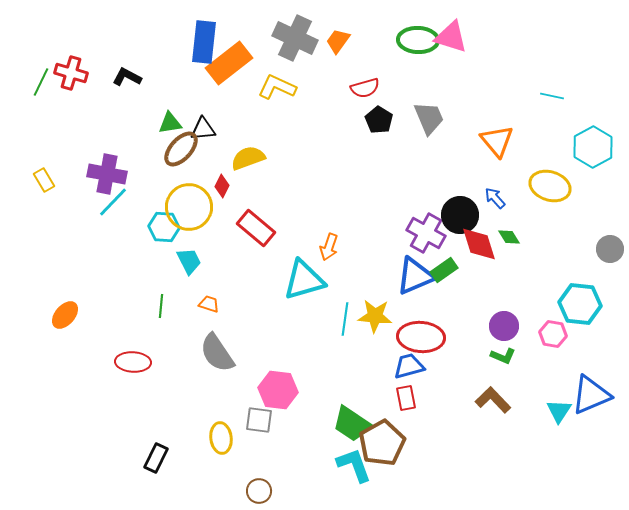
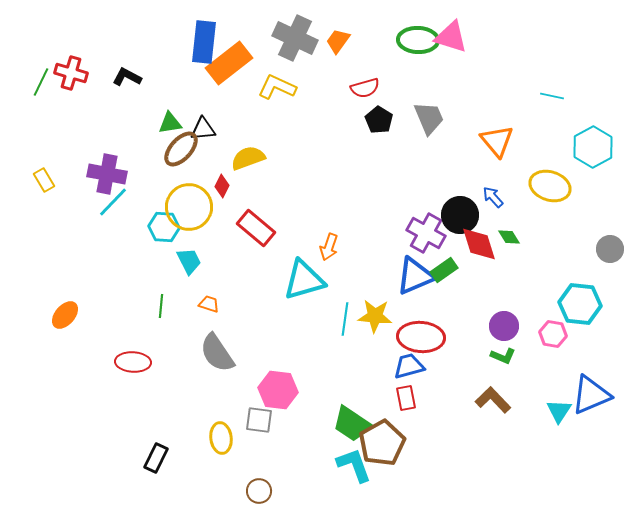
blue arrow at (495, 198): moved 2 px left, 1 px up
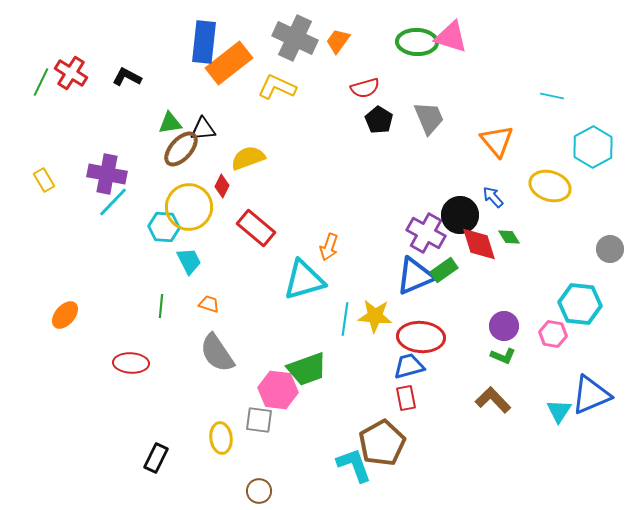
green ellipse at (418, 40): moved 1 px left, 2 px down
red cross at (71, 73): rotated 16 degrees clockwise
red ellipse at (133, 362): moved 2 px left, 1 px down
green trapezoid at (352, 424): moved 45 px left, 55 px up; rotated 54 degrees counterclockwise
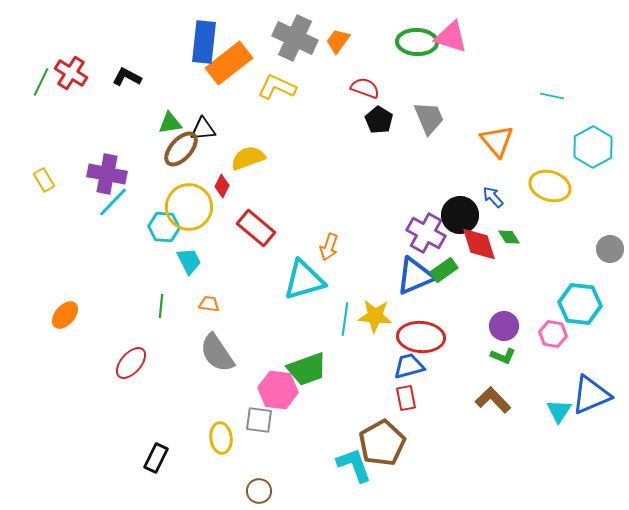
red semicircle at (365, 88): rotated 144 degrees counterclockwise
orange trapezoid at (209, 304): rotated 10 degrees counterclockwise
red ellipse at (131, 363): rotated 52 degrees counterclockwise
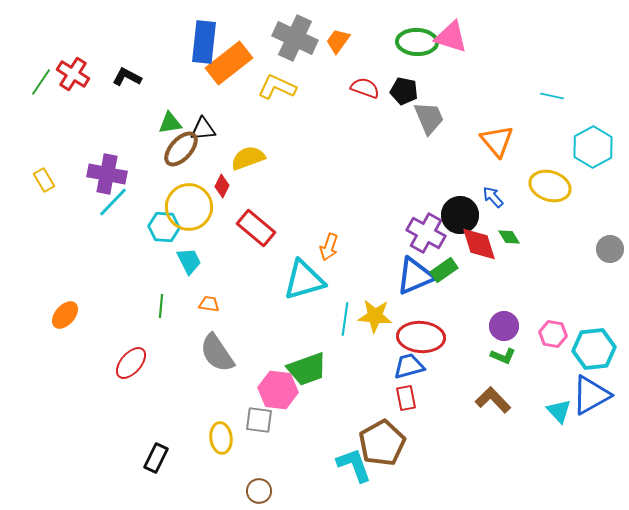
red cross at (71, 73): moved 2 px right, 1 px down
green line at (41, 82): rotated 8 degrees clockwise
black pentagon at (379, 120): moved 25 px right, 29 px up; rotated 20 degrees counterclockwise
cyan hexagon at (580, 304): moved 14 px right, 45 px down; rotated 12 degrees counterclockwise
blue triangle at (591, 395): rotated 6 degrees counterclockwise
cyan triangle at (559, 411): rotated 16 degrees counterclockwise
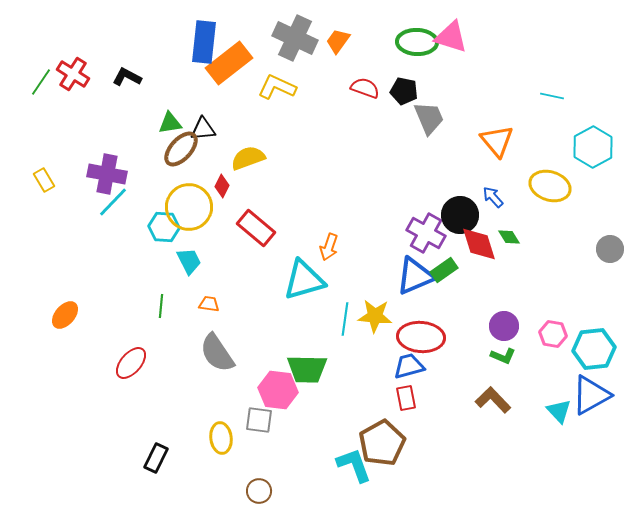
green trapezoid at (307, 369): rotated 21 degrees clockwise
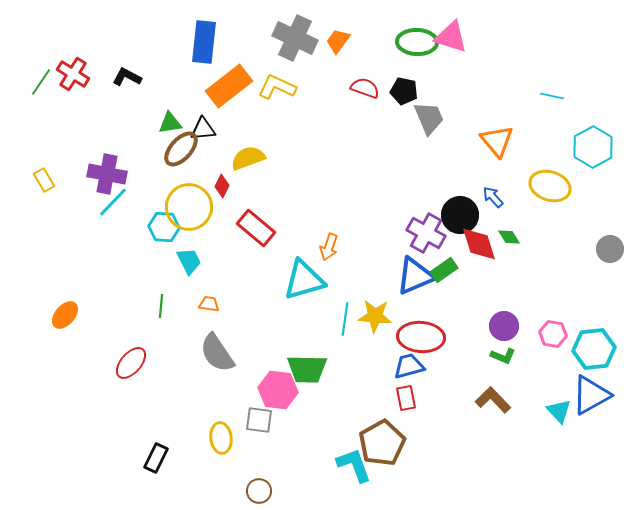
orange rectangle at (229, 63): moved 23 px down
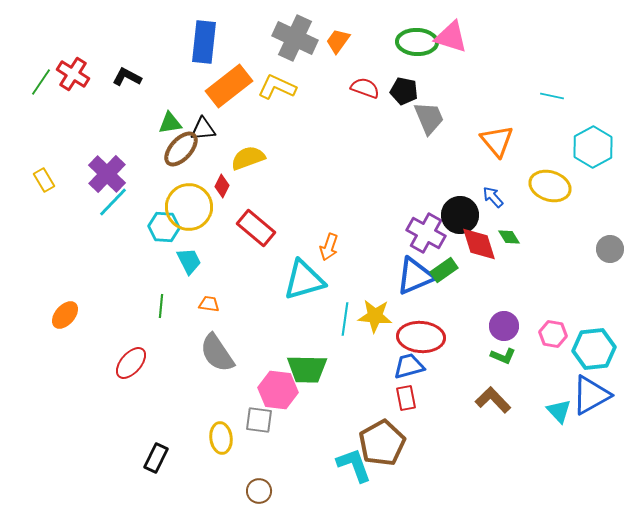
purple cross at (107, 174): rotated 33 degrees clockwise
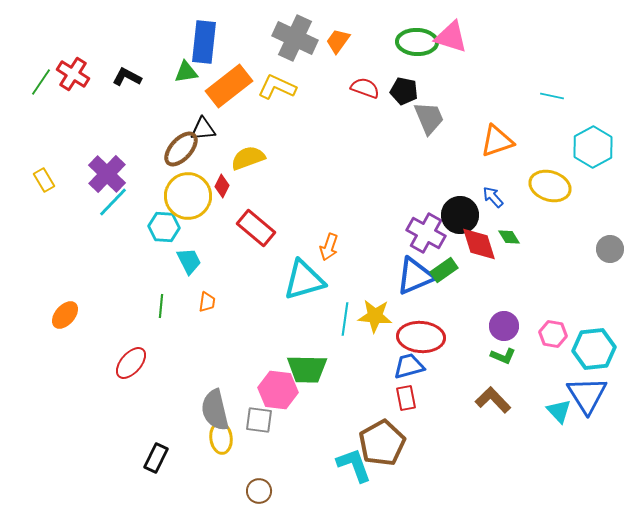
green triangle at (170, 123): moved 16 px right, 51 px up
orange triangle at (497, 141): rotated 51 degrees clockwise
yellow circle at (189, 207): moved 1 px left, 11 px up
orange trapezoid at (209, 304): moved 2 px left, 2 px up; rotated 90 degrees clockwise
gray semicircle at (217, 353): moved 2 px left, 57 px down; rotated 21 degrees clockwise
blue triangle at (591, 395): moved 4 px left; rotated 33 degrees counterclockwise
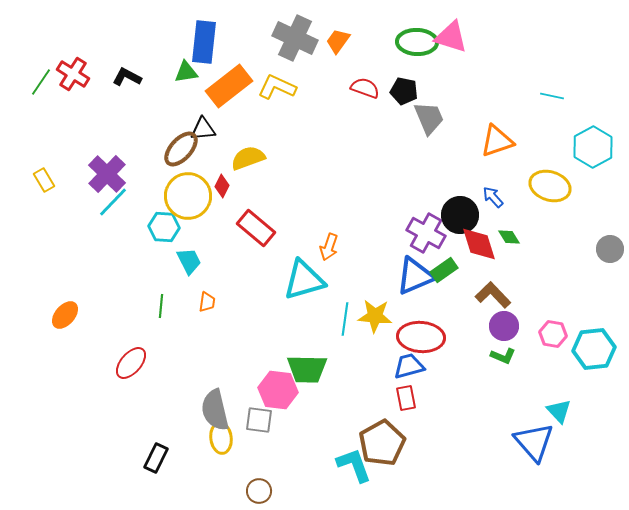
blue triangle at (587, 395): moved 53 px left, 47 px down; rotated 9 degrees counterclockwise
brown L-shape at (493, 400): moved 105 px up
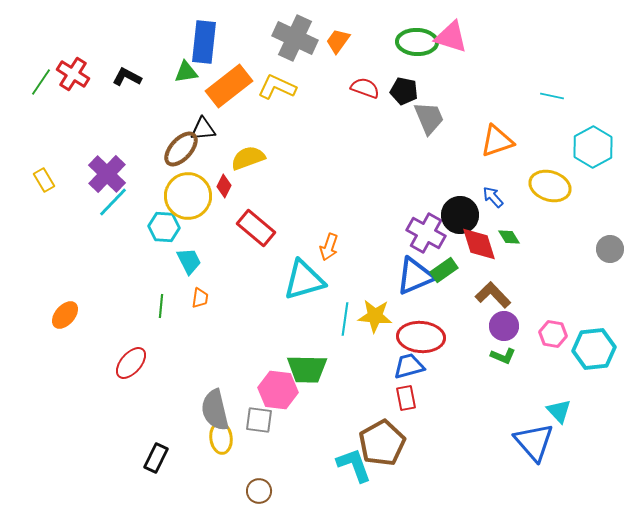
red diamond at (222, 186): moved 2 px right
orange trapezoid at (207, 302): moved 7 px left, 4 px up
